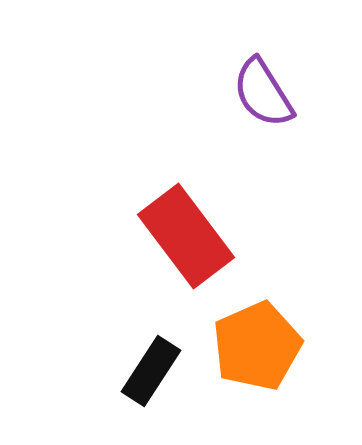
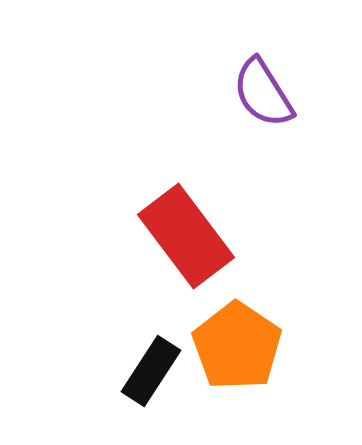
orange pentagon: moved 20 px left; rotated 14 degrees counterclockwise
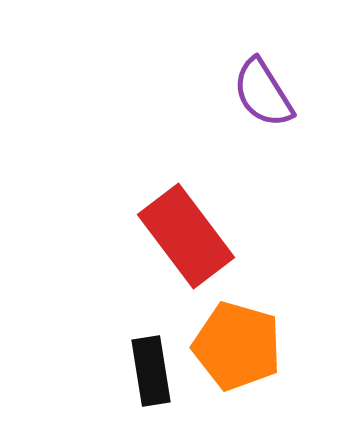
orange pentagon: rotated 18 degrees counterclockwise
black rectangle: rotated 42 degrees counterclockwise
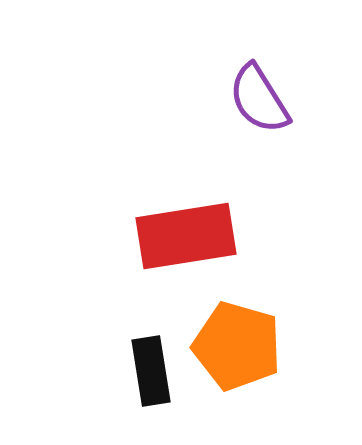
purple semicircle: moved 4 px left, 6 px down
red rectangle: rotated 62 degrees counterclockwise
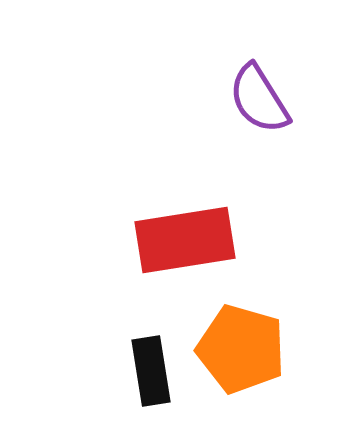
red rectangle: moved 1 px left, 4 px down
orange pentagon: moved 4 px right, 3 px down
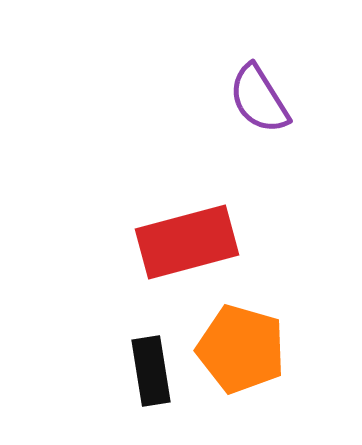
red rectangle: moved 2 px right, 2 px down; rotated 6 degrees counterclockwise
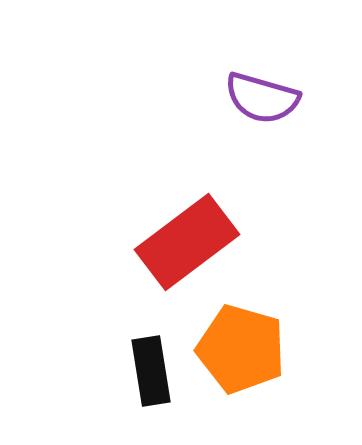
purple semicircle: moved 3 px right, 1 px up; rotated 42 degrees counterclockwise
red rectangle: rotated 22 degrees counterclockwise
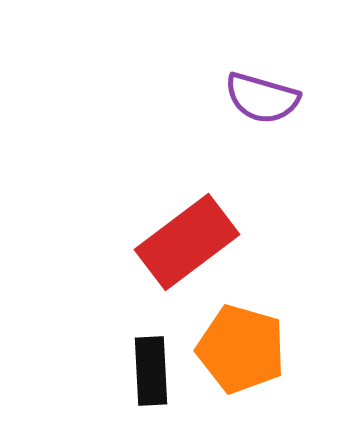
black rectangle: rotated 6 degrees clockwise
